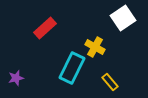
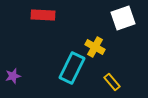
white square: rotated 15 degrees clockwise
red rectangle: moved 2 px left, 13 px up; rotated 45 degrees clockwise
purple star: moved 3 px left, 2 px up
yellow rectangle: moved 2 px right
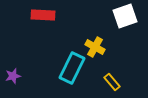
white square: moved 2 px right, 2 px up
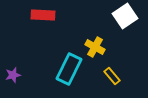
white square: rotated 15 degrees counterclockwise
cyan rectangle: moved 3 px left, 1 px down
purple star: moved 1 px up
yellow rectangle: moved 6 px up
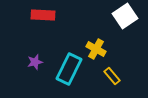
yellow cross: moved 1 px right, 2 px down
purple star: moved 22 px right, 13 px up
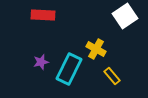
purple star: moved 6 px right
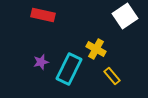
red rectangle: rotated 10 degrees clockwise
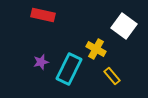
white square: moved 1 px left, 10 px down; rotated 20 degrees counterclockwise
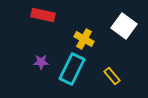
yellow cross: moved 12 px left, 10 px up
purple star: rotated 14 degrees clockwise
cyan rectangle: moved 3 px right
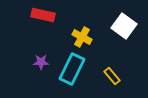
yellow cross: moved 2 px left, 2 px up
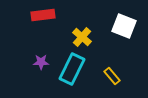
red rectangle: rotated 20 degrees counterclockwise
white square: rotated 15 degrees counterclockwise
yellow cross: rotated 12 degrees clockwise
